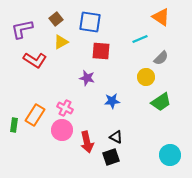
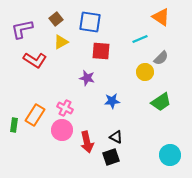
yellow circle: moved 1 px left, 5 px up
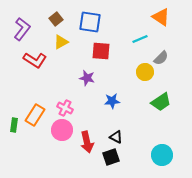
purple L-shape: rotated 140 degrees clockwise
cyan circle: moved 8 px left
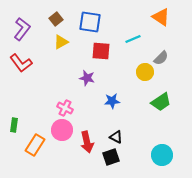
cyan line: moved 7 px left
red L-shape: moved 14 px left, 3 px down; rotated 20 degrees clockwise
orange rectangle: moved 30 px down
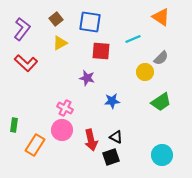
yellow triangle: moved 1 px left, 1 px down
red L-shape: moved 5 px right; rotated 10 degrees counterclockwise
red arrow: moved 4 px right, 2 px up
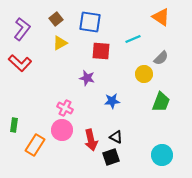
red L-shape: moved 6 px left
yellow circle: moved 1 px left, 2 px down
green trapezoid: rotated 35 degrees counterclockwise
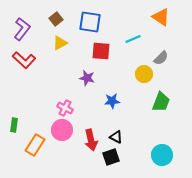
red L-shape: moved 4 px right, 3 px up
